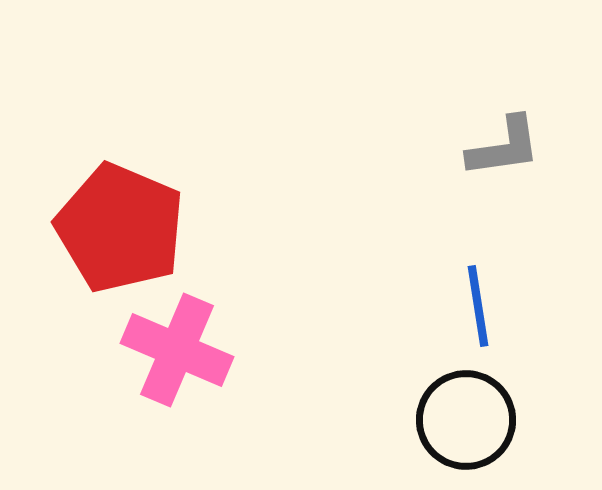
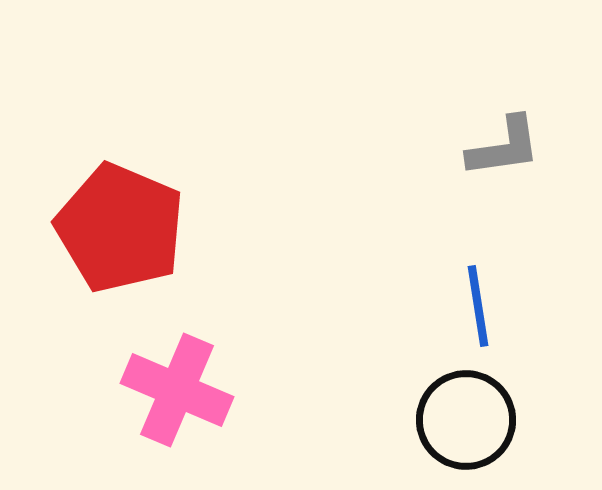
pink cross: moved 40 px down
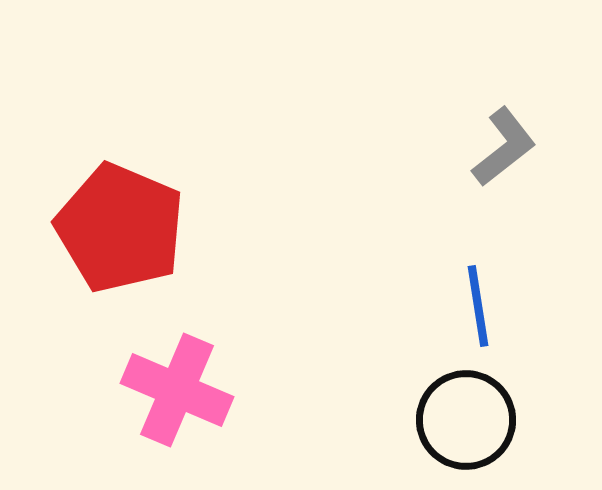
gray L-shape: rotated 30 degrees counterclockwise
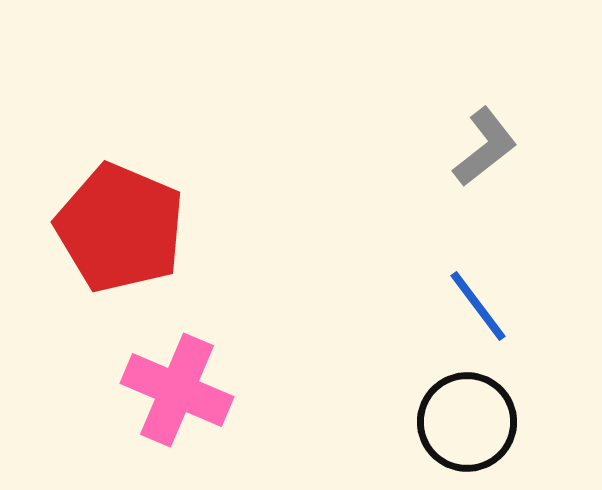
gray L-shape: moved 19 px left
blue line: rotated 28 degrees counterclockwise
black circle: moved 1 px right, 2 px down
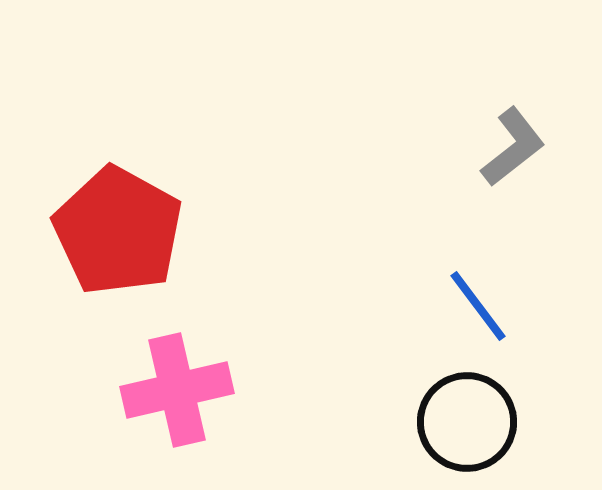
gray L-shape: moved 28 px right
red pentagon: moved 2 px left, 3 px down; rotated 6 degrees clockwise
pink cross: rotated 36 degrees counterclockwise
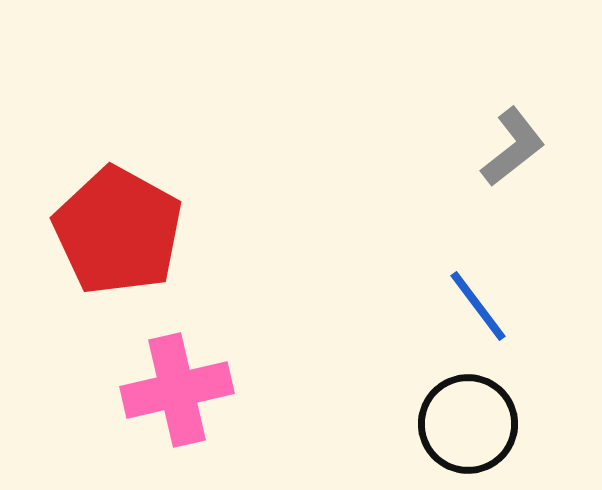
black circle: moved 1 px right, 2 px down
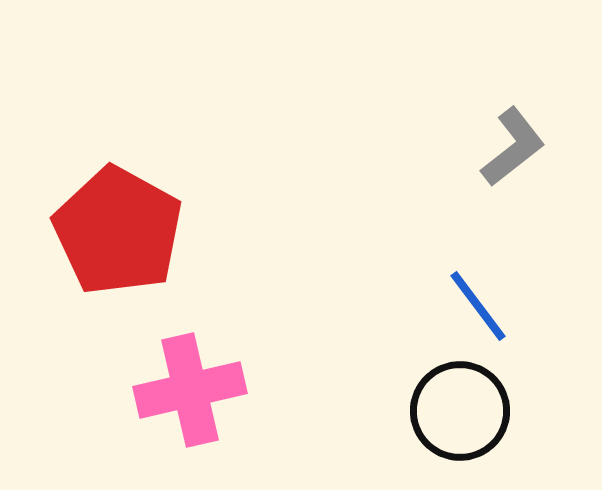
pink cross: moved 13 px right
black circle: moved 8 px left, 13 px up
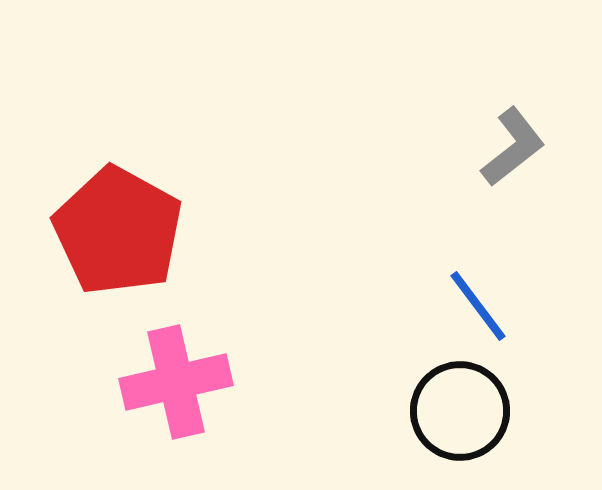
pink cross: moved 14 px left, 8 px up
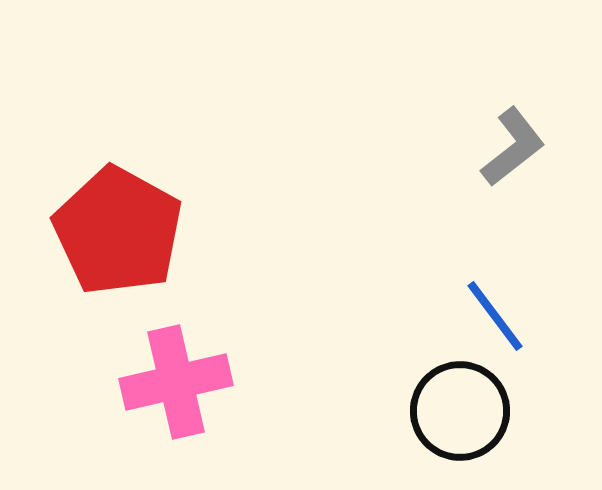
blue line: moved 17 px right, 10 px down
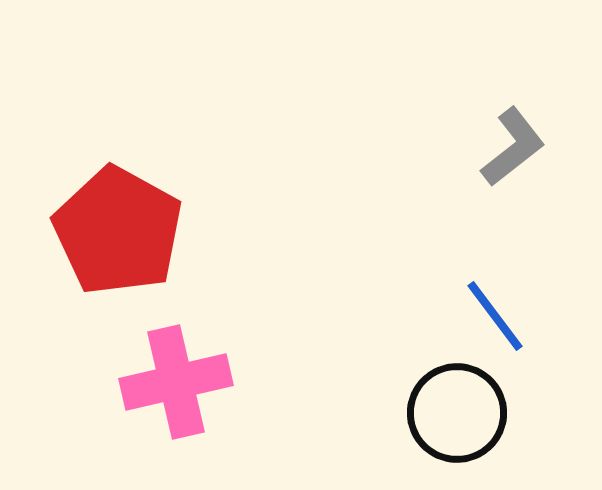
black circle: moved 3 px left, 2 px down
